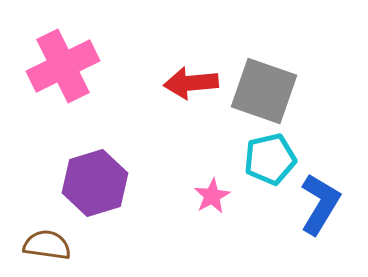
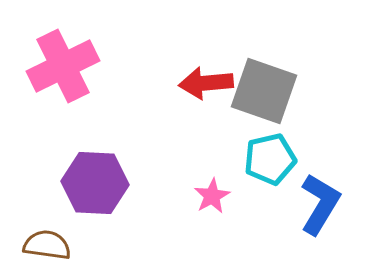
red arrow: moved 15 px right
purple hexagon: rotated 20 degrees clockwise
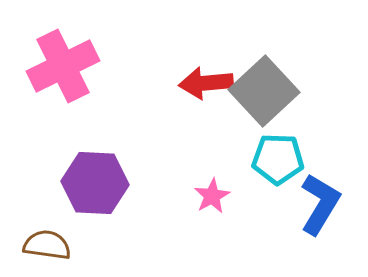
gray square: rotated 28 degrees clockwise
cyan pentagon: moved 8 px right; rotated 15 degrees clockwise
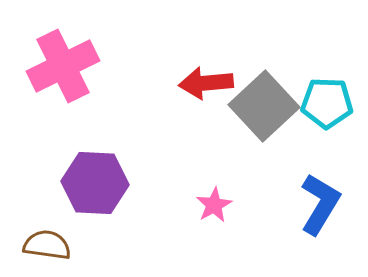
gray square: moved 15 px down
cyan pentagon: moved 49 px right, 56 px up
pink star: moved 2 px right, 9 px down
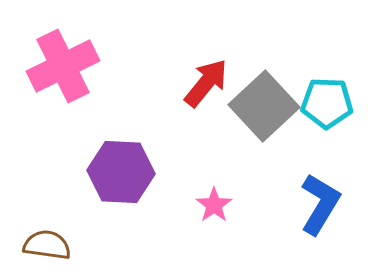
red arrow: rotated 134 degrees clockwise
purple hexagon: moved 26 px right, 11 px up
pink star: rotated 6 degrees counterclockwise
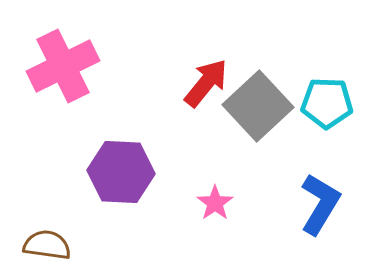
gray square: moved 6 px left
pink star: moved 1 px right, 2 px up
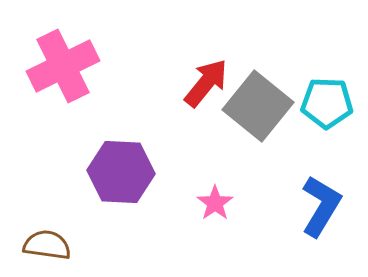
gray square: rotated 8 degrees counterclockwise
blue L-shape: moved 1 px right, 2 px down
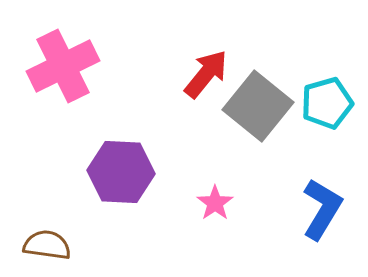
red arrow: moved 9 px up
cyan pentagon: rotated 18 degrees counterclockwise
blue L-shape: moved 1 px right, 3 px down
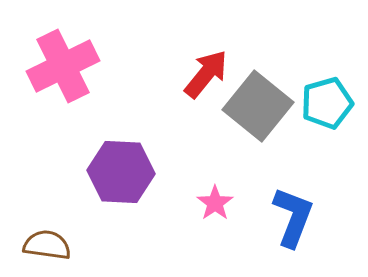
blue L-shape: moved 29 px left, 8 px down; rotated 10 degrees counterclockwise
